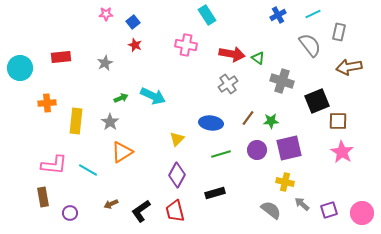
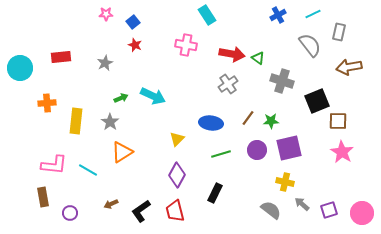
black rectangle at (215, 193): rotated 48 degrees counterclockwise
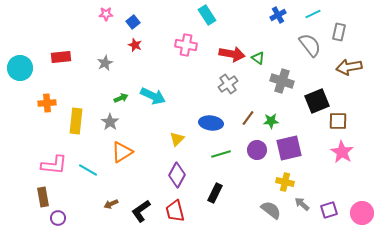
purple circle at (70, 213): moved 12 px left, 5 px down
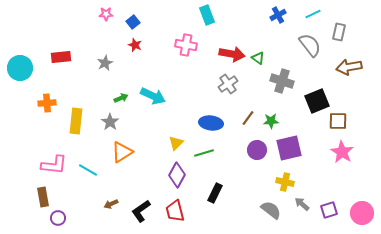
cyan rectangle at (207, 15): rotated 12 degrees clockwise
yellow triangle at (177, 139): moved 1 px left, 4 px down
green line at (221, 154): moved 17 px left, 1 px up
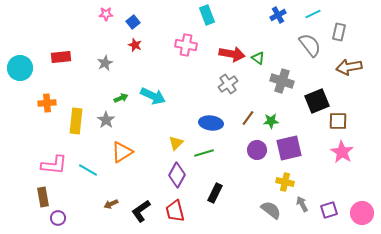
gray star at (110, 122): moved 4 px left, 2 px up
gray arrow at (302, 204): rotated 21 degrees clockwise
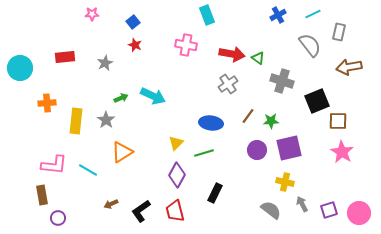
pink star at (106, 14): moved 14 px left
red rectangle at (61, 57): moved 4 px right
brown line at (248, 118): moved 2 px up
brown rectangle at (43, 197): moved 1 px left, 2 px up
pink circle at (362, 213): moved 3 px left
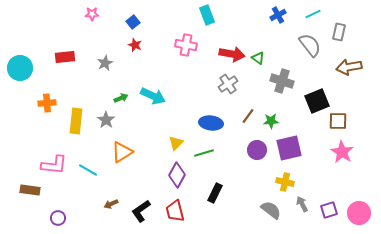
brown rectangle at (42, 195): moved 12 px left, 5 px up; rotated 72 degrees counterclockwise
